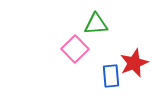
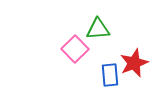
green triangle: moved 2 px right, 5 px down
blue rectangle: moved 1 px left, 1 px up
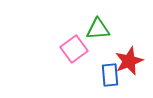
pink square: moved 1 px left; rotated 8 degrees clockwise
red star: moved 5 px left, 2 px up
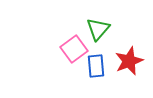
green triangle: rotated 45 degrees counterclockwise
blue rectangle: moved 14 px left, 9 px up
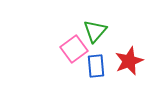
green triangle: moved 3 px left, 2 px down
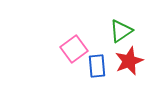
green triangle: moved 26 px right; rotated 15 degrees clockwise
blue rectangle: moved 1 px right
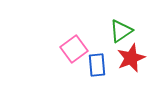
red star: moved 2 px right, 3 px up
blue rectangle: moved 1 px up
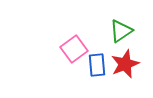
red star: moved 6 px left, 6 px down
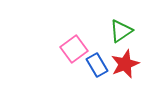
blue rectangle: rotated 25 degrees counterclockwise
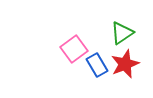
green triangle: moved 1 px right, 2 px down
